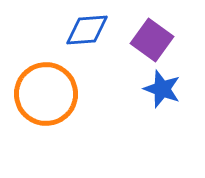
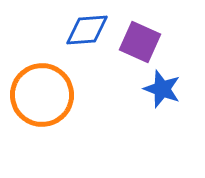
purple square: moved 12 px left, 2 px down; rotated 12 degrees counterclockwise
orange circle: moved 4 px left, 1 px down
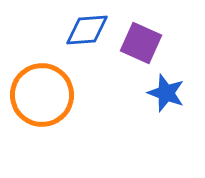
purple square: moved 1 px right, 1 px down
blue star: moved 4 px right, 4 px down
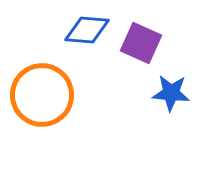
blue diamond: rotated 9 degrees clockwise
blue star: moved 5 px right; rotated 15 degrees counterclockwise
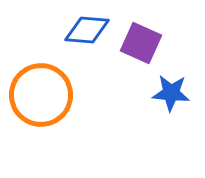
orange circle: moved 1 px left
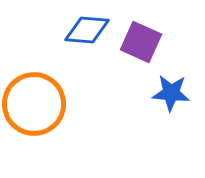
purple square: moved 1 px up
orange circle: moved 7 px left, 9 px down
